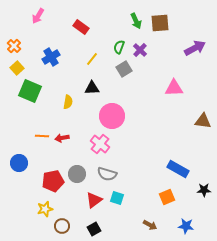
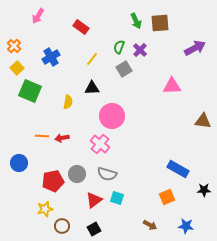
pink triangle: moved 2 px left, 2 px up
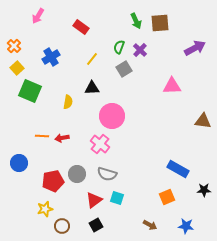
black square: moved 2 px right, 4 px up
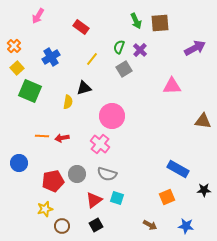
black triangle: moved 8 px left; rotated 14 degrees counterclockwise
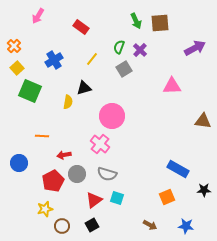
blue cross: moved 3 px right, 3 px down
red arrow: moved 2 px right, 17 px down
red pentagon: rotated 15 degrees counterclockwise
black square: moved 4 px left
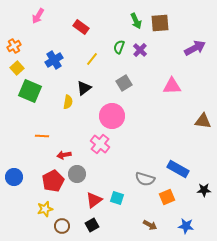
orange cross: rotated 16 degrees clockwise
gray square: moved 14 px down
black triangle: rotated 21 degrees counterclockwise
blue circle: moved 5 px left, 14 px down
gray semicircle: moved 38 px right, 5 px down
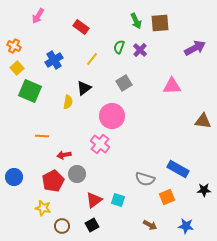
orange cross: rotated 32 degrees counterclockwise
cyan square: moved 1 px right, 2 px down
yellow star: moved 2 px left, 1 px up; rotated 28 degrees clockwise
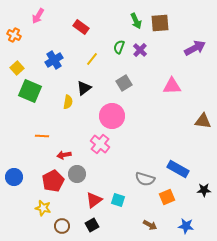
orange cross: moved 11 px up
